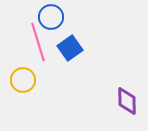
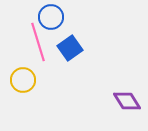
purple diamond: rotated 32 degrees counterclockwise
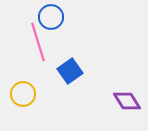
blue square: moved 23 px down
yellow circle: moved 14 px down
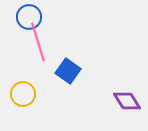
blue circle: moved 22 px left
blue square: moved 2 px left; rotated 20 degrees counterclockwise
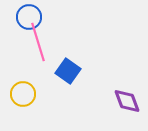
purple diamond: rotated 12 degrees clockwise
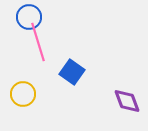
blue square: moved 4 px right, 1 px down
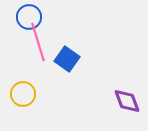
blue square: moved 5 px left, 13 px up
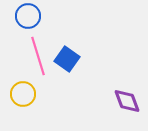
blue circle: moved 1 px left, 1 px up
pink line: moved 14 px down
